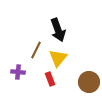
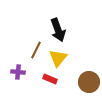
red rectangle: rotated 48 degrees counterclockwise
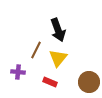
red rectangle: moved 3 px down
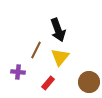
yellow triangle: moved 2 px right, 1 px up
red rectangle: moved 2 px left, 1 px down; rotated 72 degrees counterclockwise
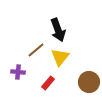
brown line: rotated 24 degrees clockwise
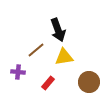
yellow triangle: moved 4 px right; rotated 42 degrees clockwise
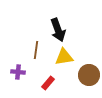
brown line: rotated 42 degrees counterclockwise
brown circle: moved 7 px up
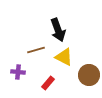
brown line: rotated 66 degrees clockwise
yellow triangle: rotated 36 degrees clockwise
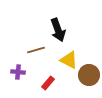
yellow triangle: moved 5 px right, 3 px down
